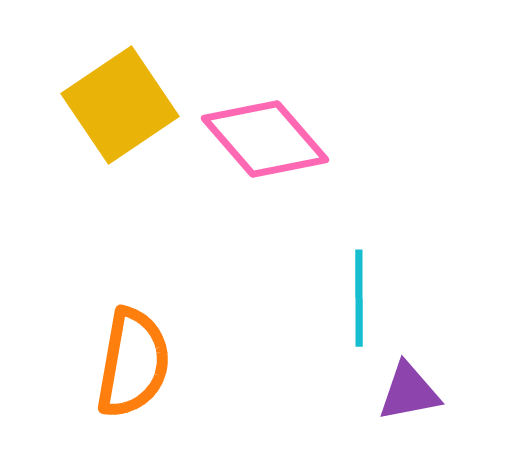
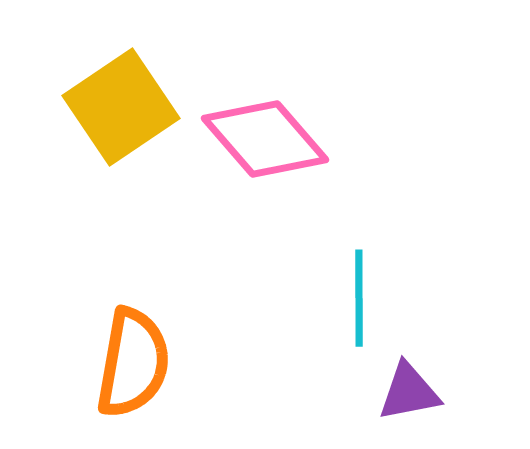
yellow square: moved 1 px right, 2 px down
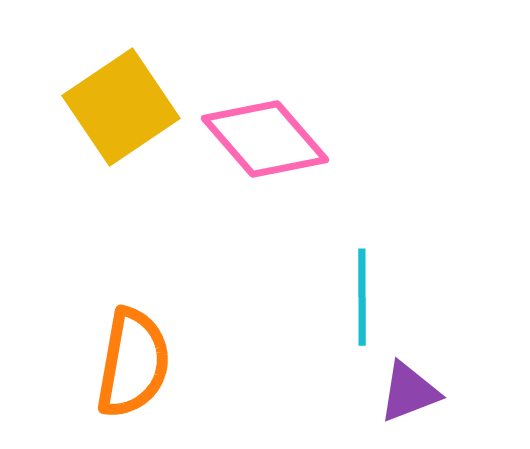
cyan line: moved 3 px right, 1 px up
purple triangle: rotated 10 degrees counterclockwise
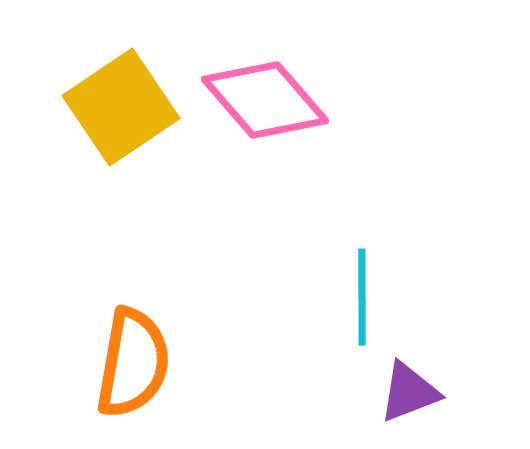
pink diamond: moved 39 px up
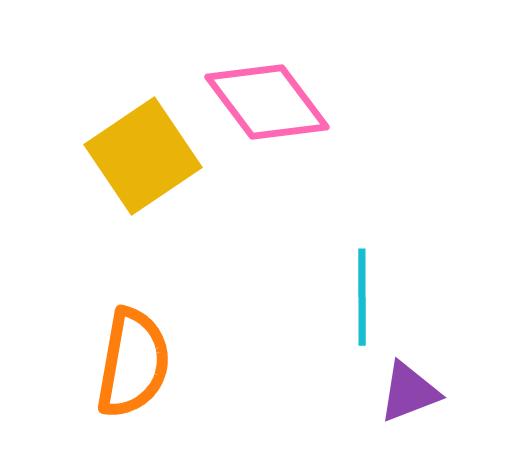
pink diamond: moved 2 px right, 2 px down; rotated 4 degrees clockwise
yellow square: moved 22 px right, 49 px down
